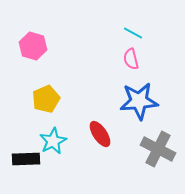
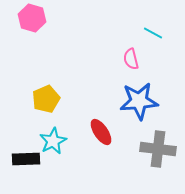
cyan line: moved 20 px right
pink hexagon: moved 1 px left, 28 px up
red ellipse: moved 1 px right, 2 px up
gray cross: rotated 20 degrees counterclockwise
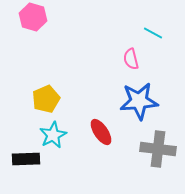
pink hexagon: moved 1 px right, 1 px up
cyan star: moved 6 px up
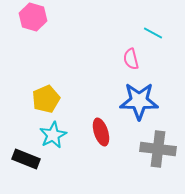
blue star: rotated 6 degrees clockwise
red ellipse: rotated 16 degrees clockwise
black rectangle: rotated 24 degrees clockwise
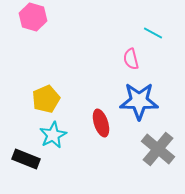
red ellipse: moved 9 px up
gray cross: rotated 32 degrees clockwise
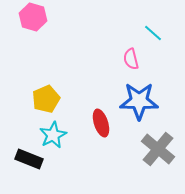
cyan line: rotated 12 degrees clockwise
black rectangle: moved 3 px right
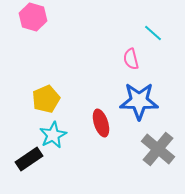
black rectangle: rotated 56 degrees counterclockwise
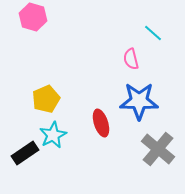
black rectangle: moved 4 px left, 6 px up
